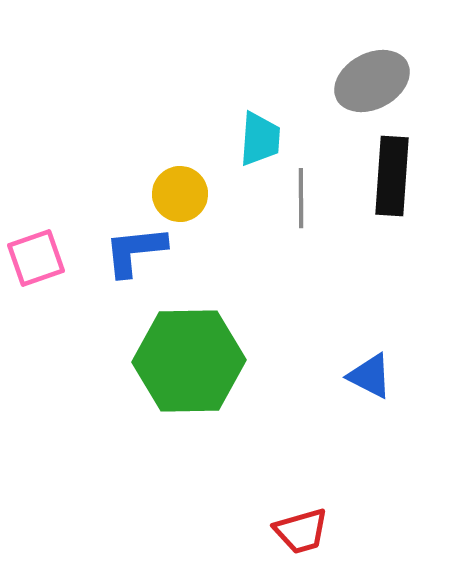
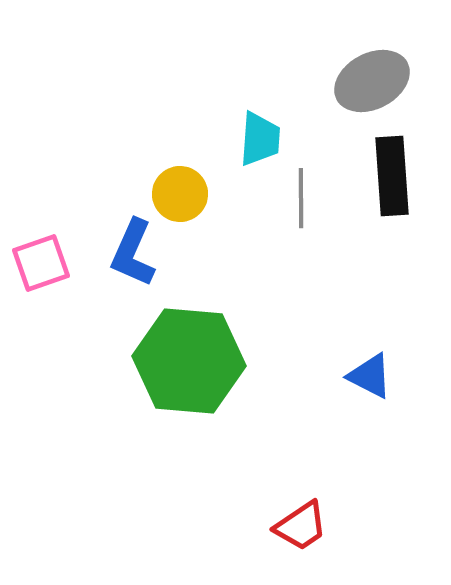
black rectangle: rotated 8 degrees counterclockwise
blue L-shape: moved 2 px left, 2 px down; rotated 60 degrees counterclockwise
pink square: moved 5 px right, 5 px down
green hexagon: rotated 6 degrees clockwise
red trapezoid: moved 5 px up; rotated 18 degrees counterclockwise
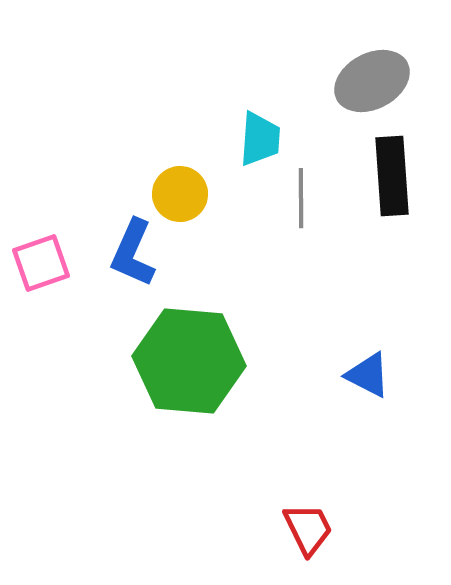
blue triangle: moved 2 px left, 1 px up
red trapezoid: moved 7 px right, 3 px down; rotated 82 degrees counterclockwise
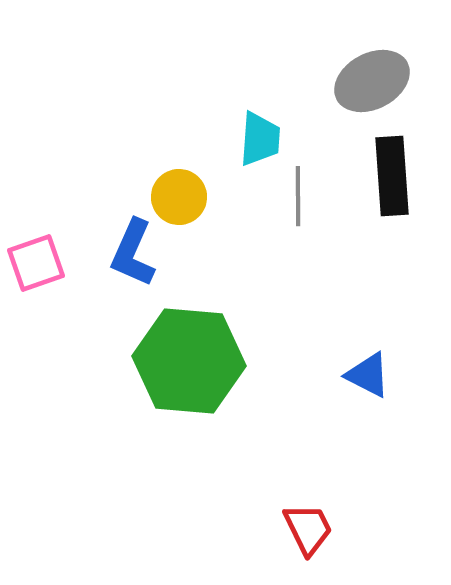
yellow circle: moved 1 px left, 3 px down
gray line: moved 3 px left, 2 px up
pink square: moved 5 px left
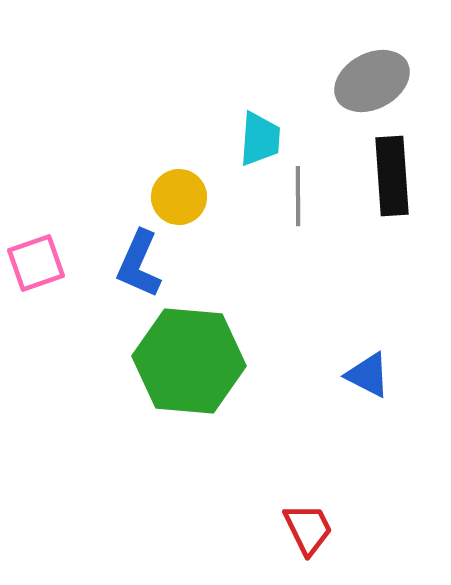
blue L-shape: moved 6 px right, 11 px down
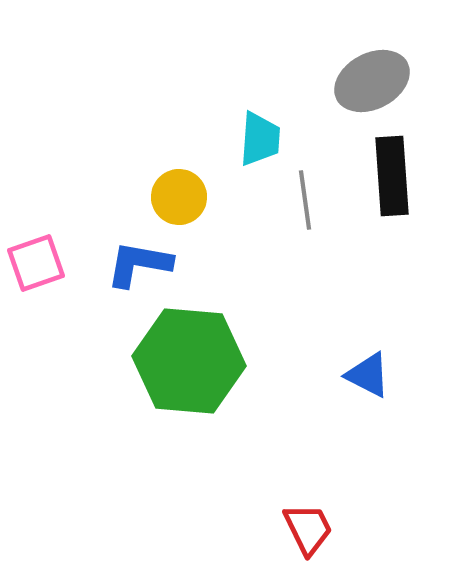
gray line: moved 7 px right, 4 px down; rotated 8 degrees counterclockwise
blue L-shape: rotated 76 degrees clockwise
